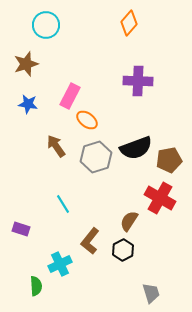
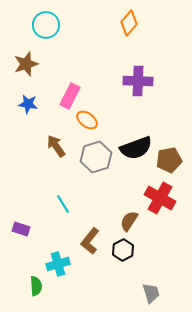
cyan cross: moved 2 px left; rotated 10 degrees clockwise
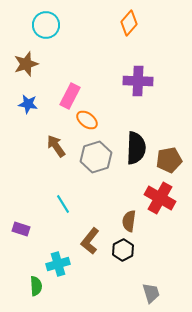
black semicircle: rotated 68 degrees counterclockwise
brown semicircle: rotated 25 degrees counterclockwise
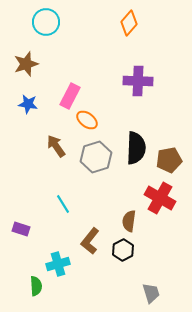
cyan circle: moved 3 px up
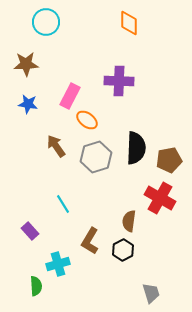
orange diamond: rotated 40 degrees counterclockwise
brown star: rotated 15 degrees clockwise
purple cross: moved 19 px left
purple rectangle: moved 9 px right, 2 px down; rotated 30 degrees clockwise
brown L-shape: rotated 8 degrees counterclockwise
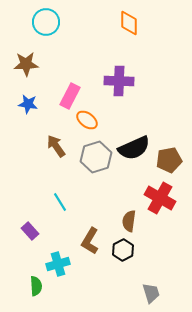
black semicircle: moved 2 px left; rotated 64 degrees clockwise
cyan line: moved 3 px left, 2 px up
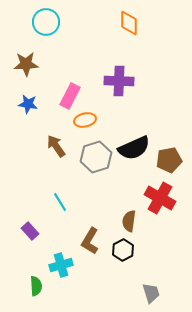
orange ellipse: moved 2 px left; rotated 50 degrees counterclockwise
cyan cross: moved 3 px right, 1 px down
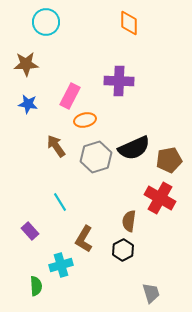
brown L-shape: moved 6 px left, 2 px up
